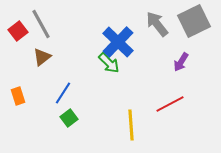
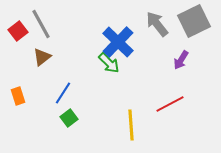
purple arrow: moved 2 px up
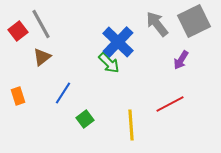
green square: moved 16 px right, 1 px down
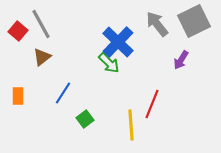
red square: rotated 12 degrees counterclockwise
orange rectangle: rotated 18 degrees clockwise
red line: moved 18 px left; rotated 40 degrees counterclockwise
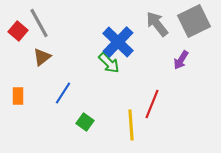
gray line: moved 2 px left, 1 px up
green square: moved 3 px down; rotated 18 degrees counterclockwise
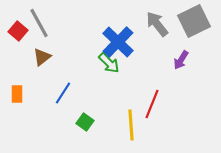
orange rectangle: moved 1 px left, 2 px up
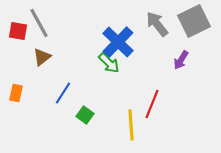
red square: rotated 30 degrees counterclockwise
orange rectangle: moved 1 px left, 1 px up; rotated 12 degrees clockwise
green square: moved 7 px up
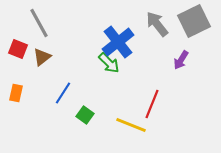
red square: moved 18 px down; rotated 12 degrees clockwise
blue cross: rotated 8 degrees clockwise
yellow line: rotated 64 degrees counterclockwise
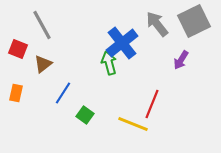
gray line: moved 3 px right, 2 px down
blue cross: moved 4 px right, 1 px down
brown triangle: moved 1 px right, 7 px down
green arrow: rotated 150 degrees counterclockwise
yellow line: moved 2 px right, 1 px up
